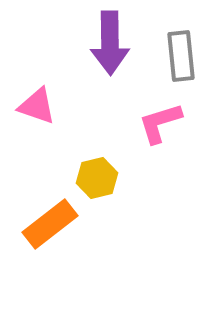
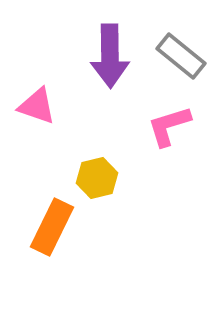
purple arrow: moved 13 px down
gray rectangle: rotated 45 degrees counterclockwise
pink L-shape: moved 9 px right, 3 px down
orange rectangle: moved 2 px right, 3 px down; rotated 26 degrees counterclockwise
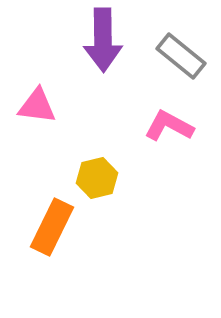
purple arrow: moved 7 px left, 16 px up
pink triangle: rotated 12 degrees counterclockwise
pink L-shape: rotated 45 degrees clockwise
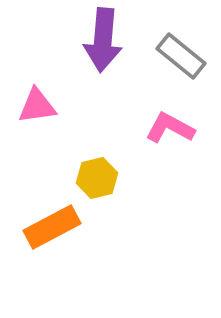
purple arrow: rotated 6 degrees clockwise
pink triangle: rotated 15 degrees counterclockwise
pink L-shape: moved 1 px right, 2 px down
orange rectangle: rotated 36 degrees clockwise
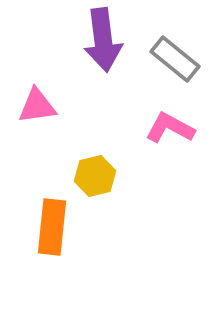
purple arrow: rotated 12 degrees counterclockwise
gray rectangle: moved 6 px left, 3 px down
yellow hexagon: moved 2 px left, 2 px up
orange rectangle: rotated 56 degrees counterclockwise
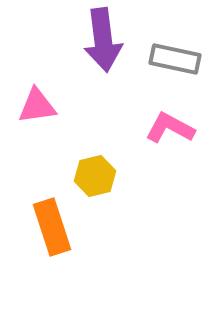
gray rectangle: rotated 27 degrees counterclockwise
orange rectangle: rotated 24 degrees counterclockwise
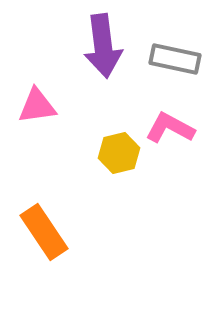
purple arrow: moved 6 px down
yellow hexagon: moved 24 px right, 23 px up
orange rectangle: moved 8 px left, 5 px down; rotated 16 degrees counterclockwise
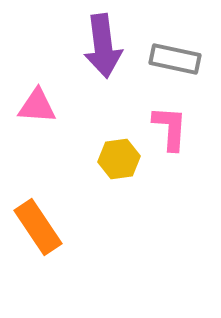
pink triangle: rotated 12 degrees clockwise
pink L-shape: rotated 66 degrees clockwise
yellow hexagon: moved 6 px down; rotated 6 degrees clockwise
orange rectangle: moved 6 px left, 5 px up
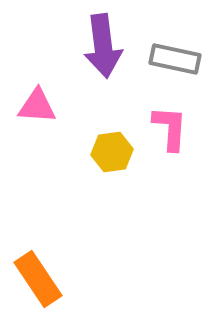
yellow hexagon: moved 7 px left, 7 px up
orange rectangle: moved 52 px down
